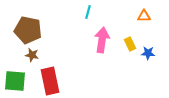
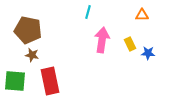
orange triangle: moved 2 px left, 1 px up
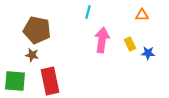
brown pentagon: moved 9 px right
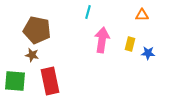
yellow rectangle: rotated 40 degrees clockwise
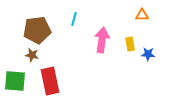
cyan line: moved 14 px left, 7 px down
brown pentagon: rotated 20 degrees counterclockwise
yellow rectangle: rotated 24 degrees counterclockwise
blue star: moved 1 px down
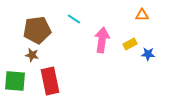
cyan line: rotated 72 degrees counterclockwise
yellow rectangle: rotated 72 degrees clockwise
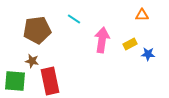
brown star: moved 6 px down
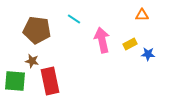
brown pentagon: rotated 16 degrees clockwise
pink arrow: rotated 20 degrees counterclockwise
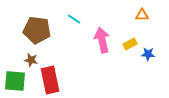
brown star: moved 1 px left, 1 px up
red rectangle: moved 1 px up
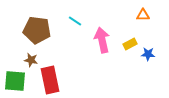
orange triangle: moved 1 px right
cyan line: moved 1 px right, 2 px down
